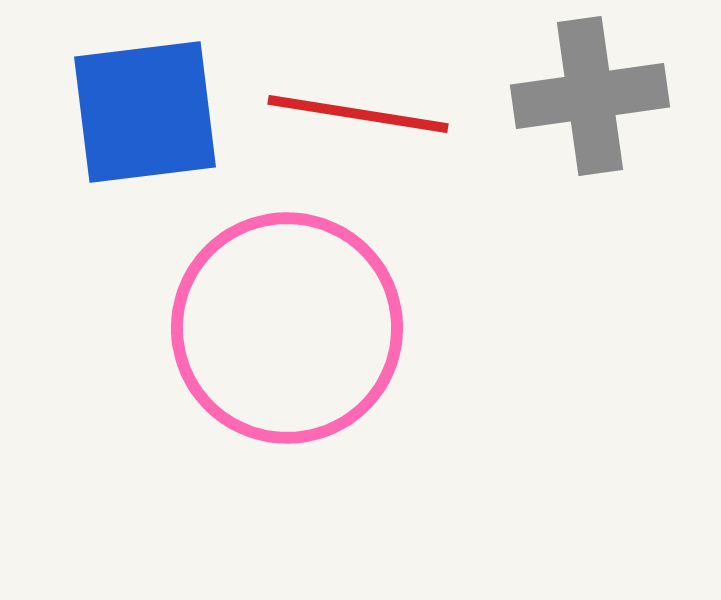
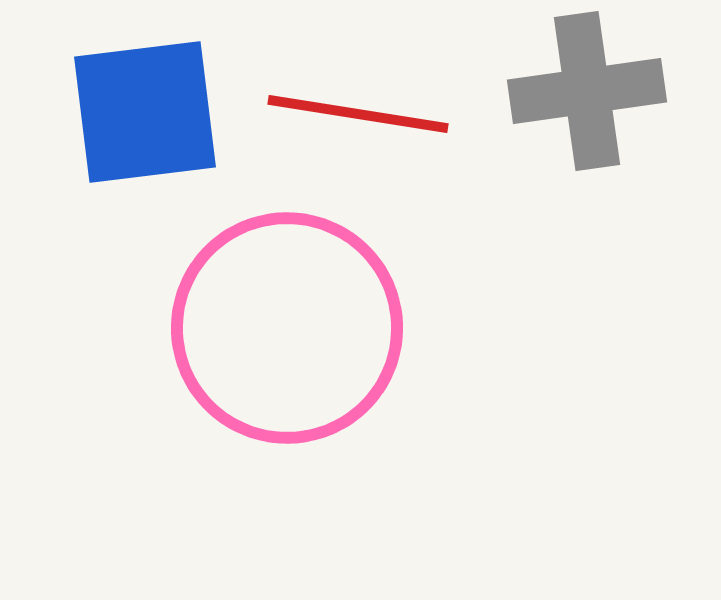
gray cross: moved 3 px left, 5 px up
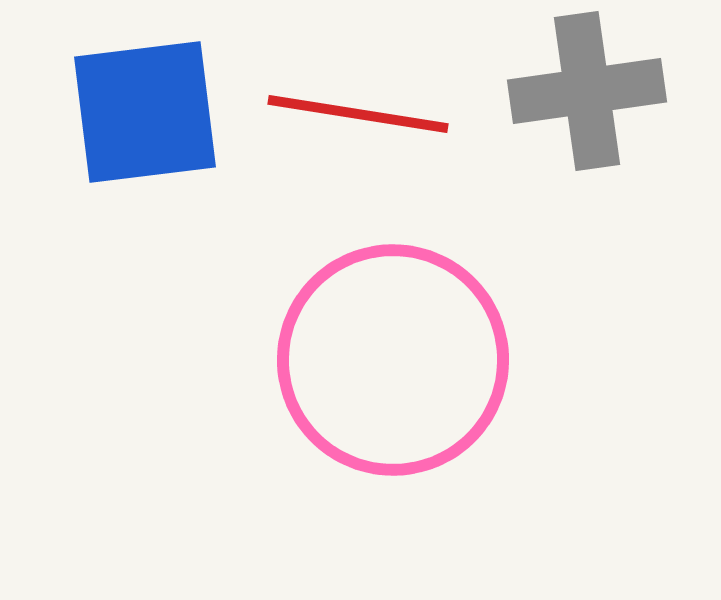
pink circle: moved 106 px right, 32 px down
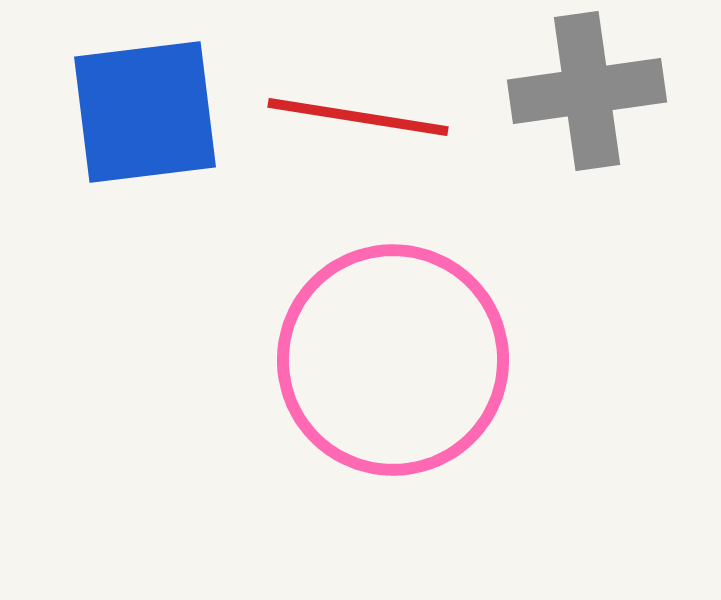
red line: moved 3 px down
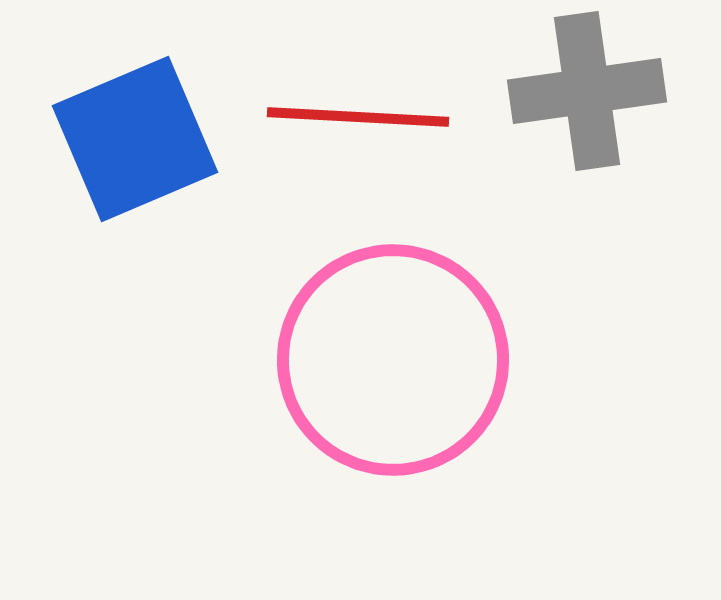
blue square: moved 10 px left, 27 px down; rotated 16 degrees counterclockwise
red line: rotated 6 degrees counterclockwise
